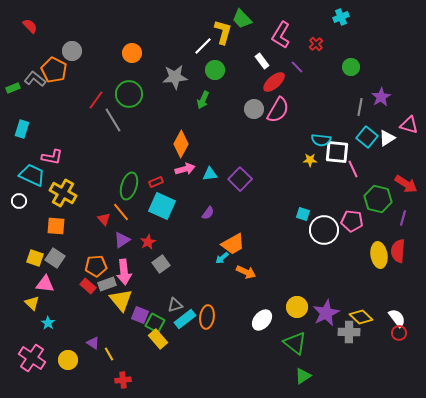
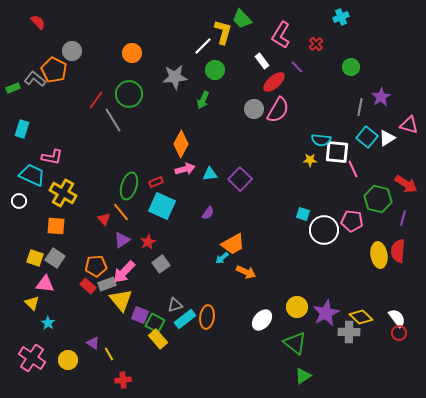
red semicircle at (30, 26): moved 8 px right, 4 px up
pink arrow at (124, 272): rotated 50 degrees clockwise
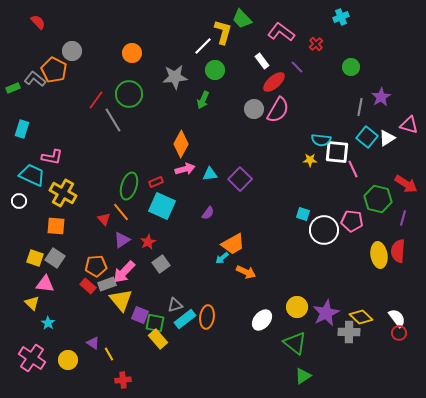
pink L-shape at (281, 35): moved 3 px up; rotated 96 degrees clockwise
green square at (155, 323): rotated 18 degrees counterclockwise
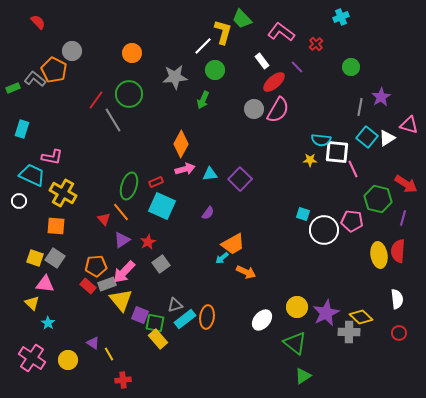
white semicircle at (397, 318): moved 19 px up; rotated 30 degrees clockwise
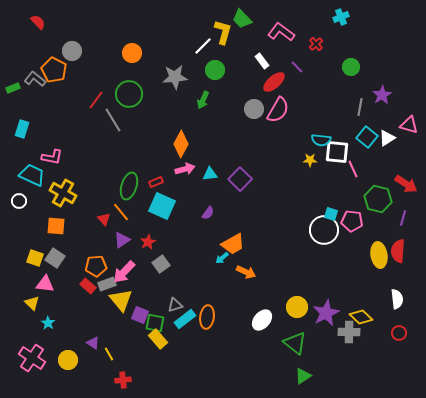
purple star at (381, 97): moved 1 px right, 2 px up
cyan square at (303, 214): moved 28 px right
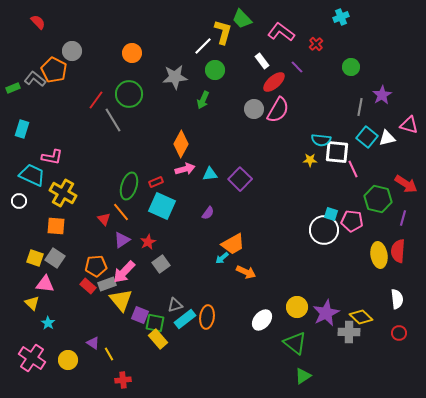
white triangle at (387, 138): rotated 18 degrees clockwise
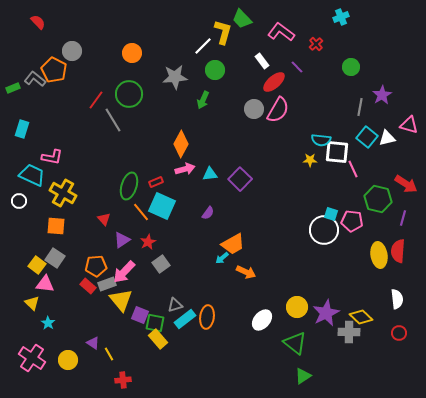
orange line at (121, 212): moved 20 px right
yellow square at (35, 258): moved 2 px right, 7 px down; rotated 18 degrees clockwise
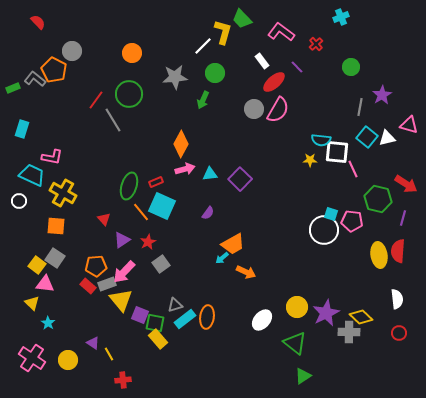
green circle at (215, 70): moved 3 px down
